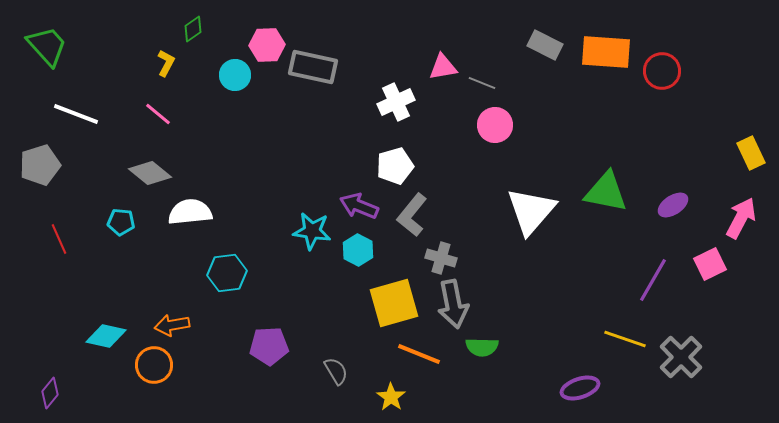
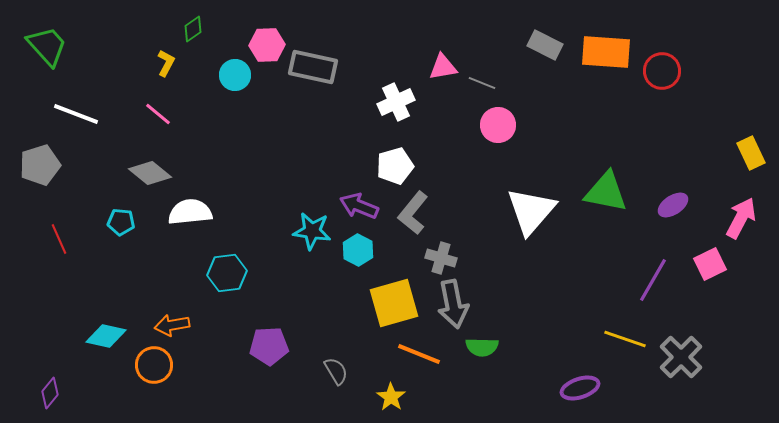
pink circle at (495, 125): moved 3 px right
gray L-shape at (412, 215): moved 1 px right, 2 px up
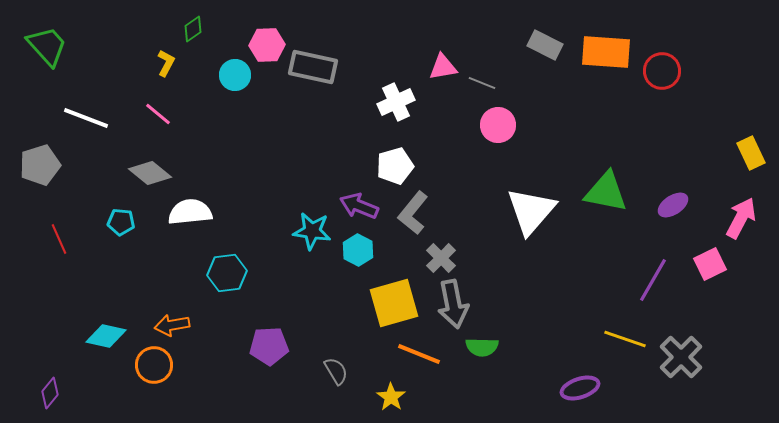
white line at (76, 114): moved 10 px right, 4 px down
gray cross at (441, 258): rotated 28 degrees clockwise
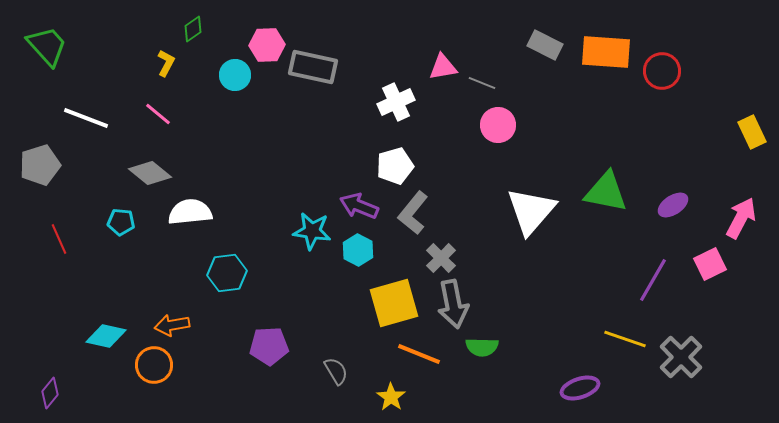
yellow rectangle at (751, 153): moved 1 px right, 21 px up
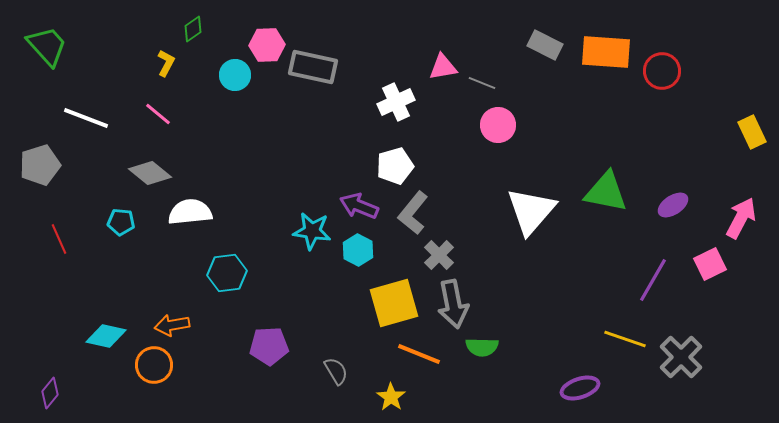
gray cross at (441, 258): moved 2 px left, 3 px up
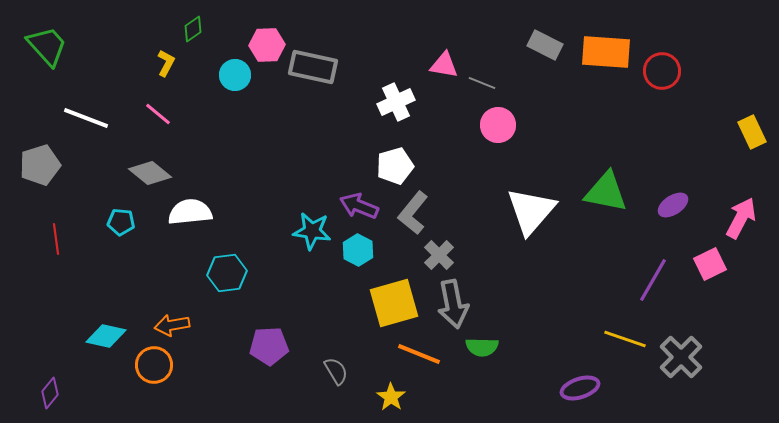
pink triangle at (443, 67): moved 1 px right, 2 px up; rotated 20 degrees clockwise
red line at (59, 239): moved 3 px left; rotated 16 degrees clockwise
